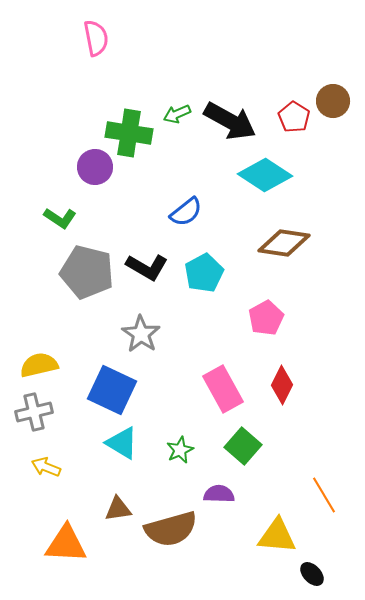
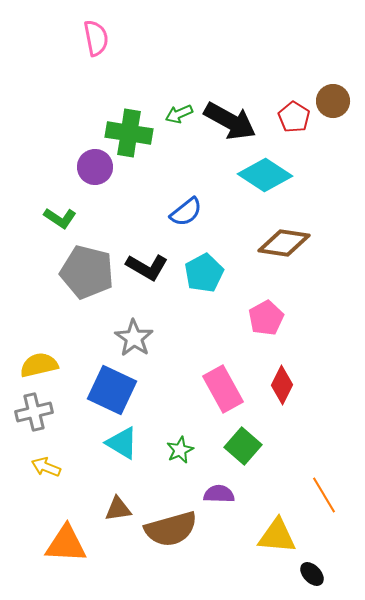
green arrow: moved 2 px right
gray star: moved 7 px left, 4 px down
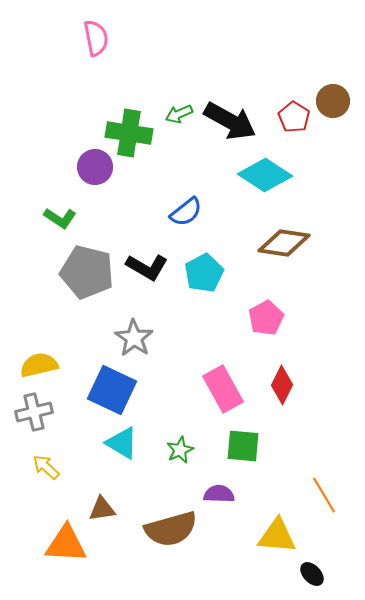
green square: rotated 36 degrees counterclockwise
yellow arrow: rotated 20 degrees clockwise
brown triangle: moved 16 px left
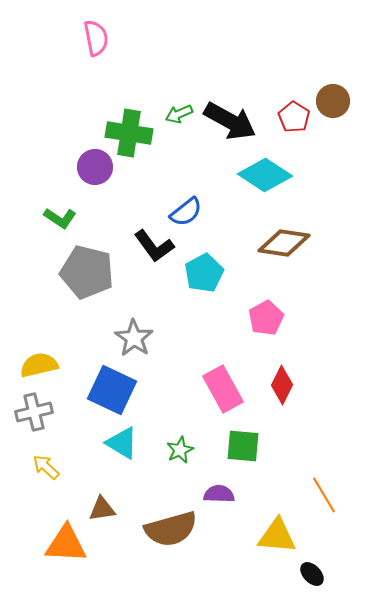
black L-shape: moved 7 px right, 21 px up; rotated 24 degrees clockwise
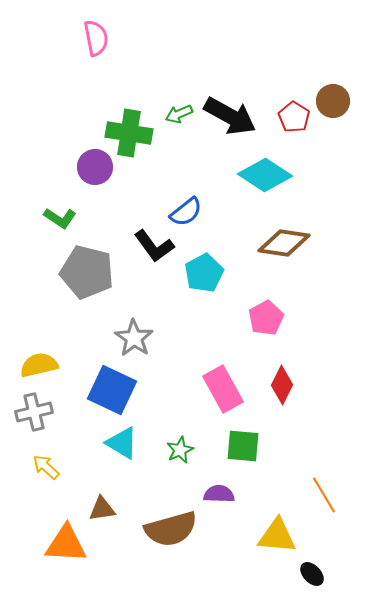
black arrow: moved 5 px up
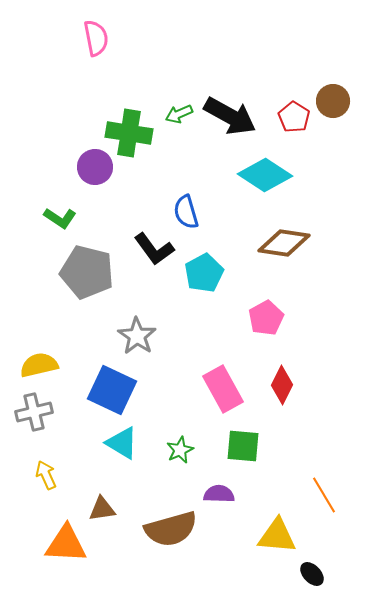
blue semicircle: rotated 112 degrees clockwise
black L-shape: moved 3 px down
gray star: moved 3 px right, 2 px up
yellow arrow: moved 8 px down; rotated 24 degrees clockwise
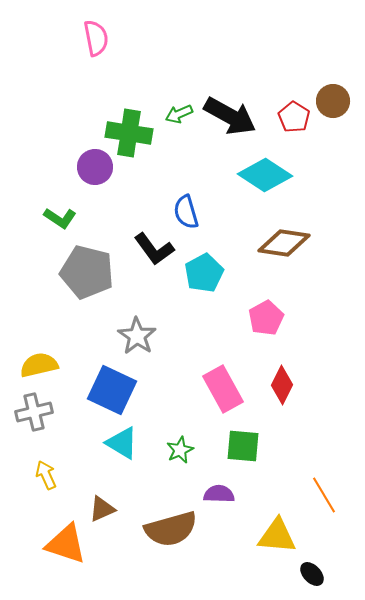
brown triangle: rotated 16 degrees counterclockwise
orange triangle: rotated 15 degrees clockwise
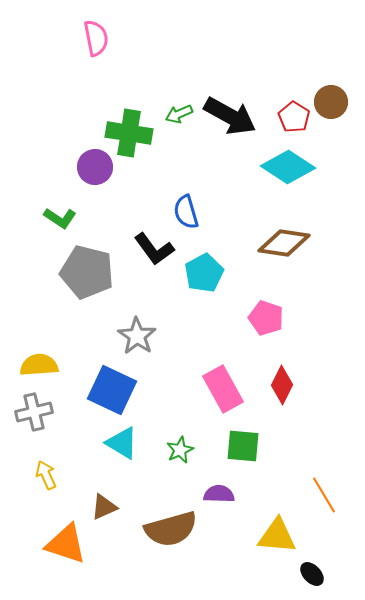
brown circle: moved 2 px left, 1 px down
cyan diamond: moved 23 px right, 8 px up
pink pentagon: rotated 24 degrees counterclockwise
yellow semicircle: rotated 9 degrees clockwise
brown triangle: moved 2 px right, 2 px up
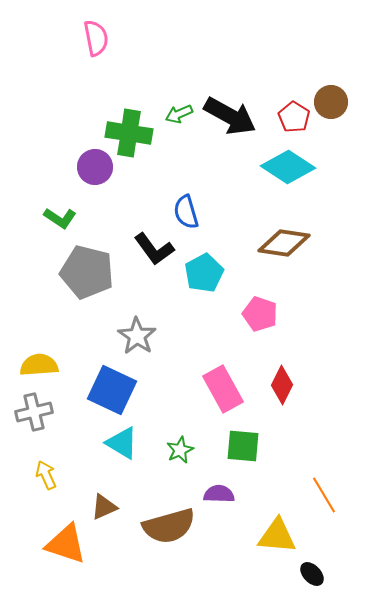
pink pentagon: moved 6 px left, 4 px up
brown semicircle: moved 2 px left, 3 px up
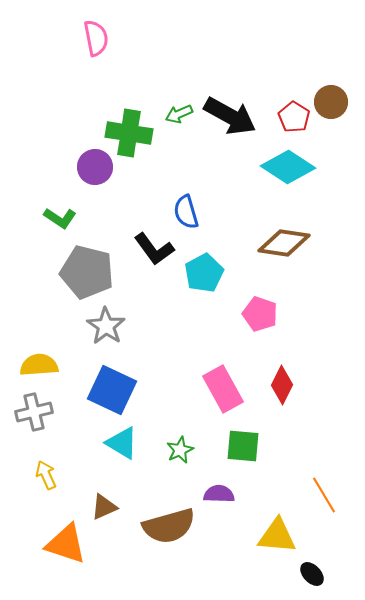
gray star: moved 31 px left, 10 px up
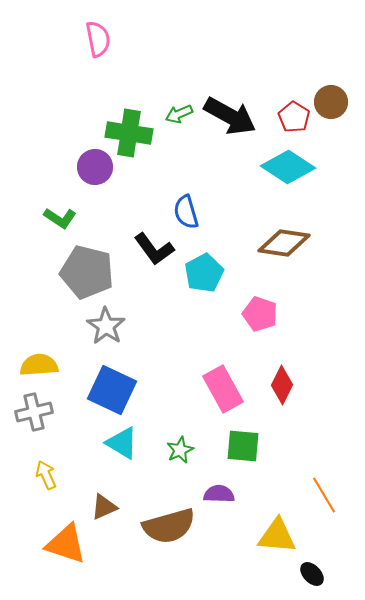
pink semicircle: moved 2 px right, 1 px down
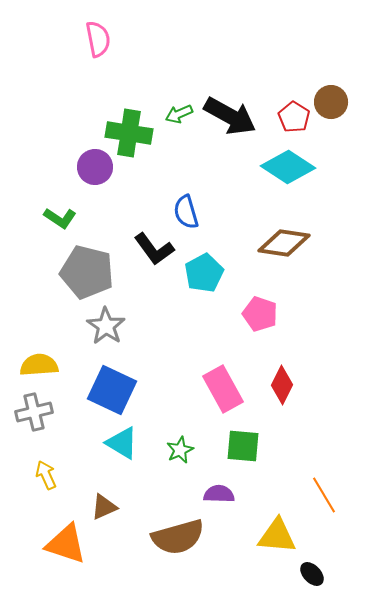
brown semicircle: moved 9 px right, 11 px down
